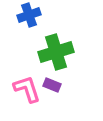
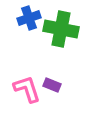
blue cross: moved 3 px down
green cross: moved 5 px right, 23 px up; rotated 28 degrees clockwise
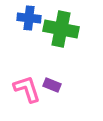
blue cross: rotated 25 degrees clockwise
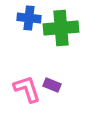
green cross: moved 1 px up; rotated 16 degrees counterclockwise
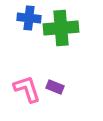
purple rectangle: moved 3 px right, 2 px down
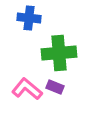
green cross: moved 2 px left, 25 px down
pink L-shape: rotated 32 degrees counterclockwise
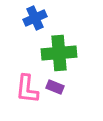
blue cross: moved 6 px right; rotated 30 degrees counterclockwise
pink L-shape: rotated 124 degrees counterclockwise
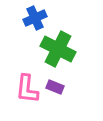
green cross: moved 1 px left, 4 px up; rotated 32 degrees clockwise
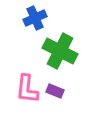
green cross: moved 2 px right, 2 px down
purple rectangle: moved 4 px down
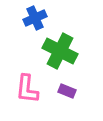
purple rectangle: moved 12 px right
